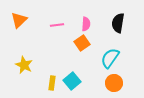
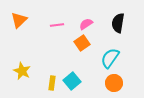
pink semicircle: rotated 128 degrees counterclockwise
yellow star: moved 2 px left, 6 px down
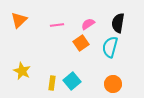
pink semicircle: moved 2 px right
orange square: moved 1 px left
cyan semicircle: moved 11 px up; rotated 20 degrees counterclockwise
orange circle: moved 1 px left, 1 px down
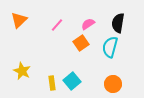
pink line: rotated 40 degrees counterclockwise
yellow rectangle: rotated 16 degrees counterclockwise
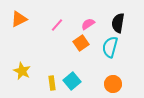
orange triangle: moved 1 px up; rotated 18 degrees clockwise
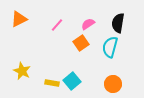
yellow rectangle: rotated 72 degrees counterclockwise
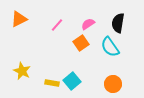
cyan semicircle: rotated 50 degrees counterclockwise
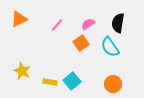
yellow rectangle: moved 2 px left, 1 px up
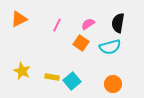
pink line: rotated 16 degrees counterclockwise
orange square: rotated 21 degrees counterclockwise
cyan semicircle: rotated 70 degrees counterclockwise
yellow rectangle: moved 2 px right, 5 px up
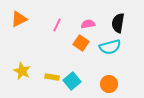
pink semicircle: rotated 24 degrees clockwise
orange circle: moved 4 px left
